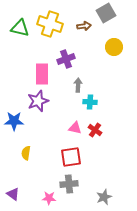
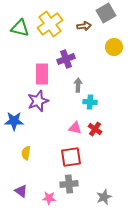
yellow cross: rotated 35 degrees clockwise
red cross: moved 1 px up
purple triangle: moved 8 px right, 3 px up
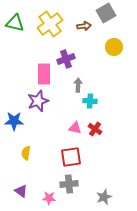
green triangle: moved 5 px left, 5 px up
pink rectangle: moved 2 px right
cyan cross: moved 1 px up
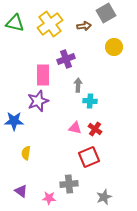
pink rectangle: moved 1 px left, 1 px down
red square: moved 18 px right; rotated 15 degrees counterclockwise
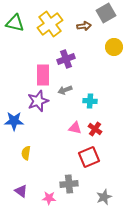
gray arrow: moved 13 px left, 5 px down; rotated 112 degrees counterclockwise
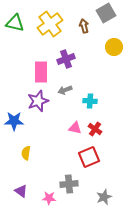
brown arrow: rotated 96 degrees counterclockwise
pink rectangle: moved 2 px left, 3 px up
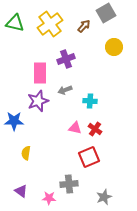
brown arrow: rotated 56 degrees clockwise
pink rectangle: moved 1 px left, 1 px down
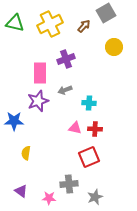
yellow cross: rotated 10 degrees clockwise
cyan cross: moved 1 px left, 2 px down
red cross: rotated 32 degrees counterclockwise
gray star: moved 9 px left
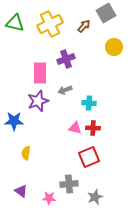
red cross: moved 2 px left, 1 px up
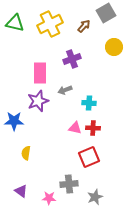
purple cross: moved 6 px right
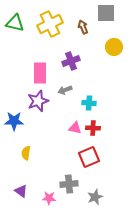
gray square: rotated 30 degrees clockwise
brown arrow: moved 1 px left, 1 px down; rotated 64 degrees counterclockwise
purple cross: moved 1 px left, 2 px down
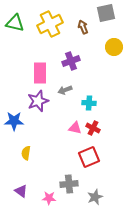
gray square: rotated 12 degrees counterclockwise
red cross: rotated 24 degrees clockwise
